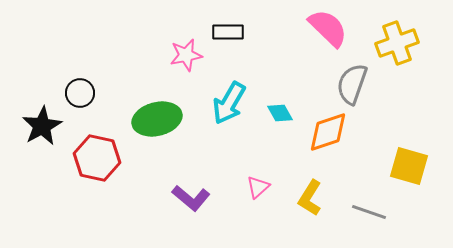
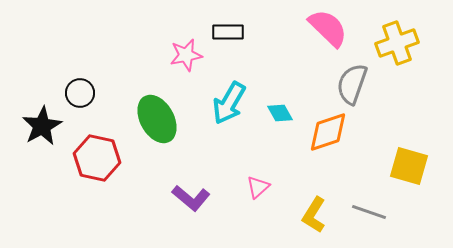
green ellipse: rotated 75 degrees clockwise
yellow L-shape: moved 4 px right, 17 px down
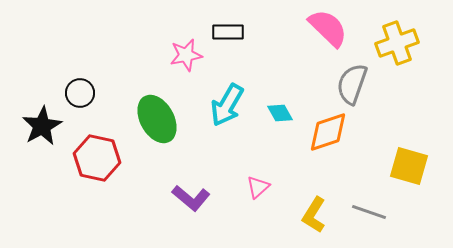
cyan arrow: moved 2 px left, 2 px down
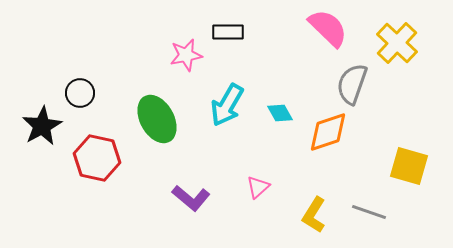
yellow cross: rotated 27 degrees counterclockwise
